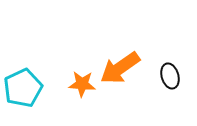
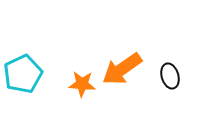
orange arrow: moved 2 px right, 1 px down
cyan pentagon: moved 14 px up
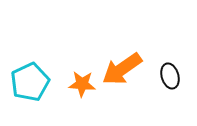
cyan pentagon: moved 7 px right, 8 px down
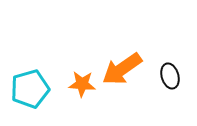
cyan pentagon: moved 7 px down; rotated 9 degrees clockwise
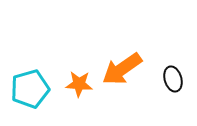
black ellipse: moved 3 px right, 3 px down
orange star: moved 3 px left
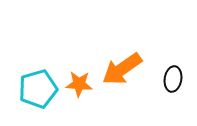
black ellipse: rotated 25 degrees clockwise
cyan pentagon: moved 8 px right
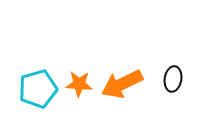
orange arrow: moved 15 px down; rotated 9 degrees clockwise
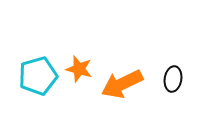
orange star: moved 15 px up; rotated 12 degrees clockwise
cyan pentagon: moved 13 px up
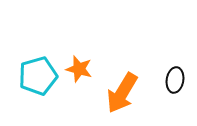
black ellipse: moved 2 px right, 1 px down
orange arrow: moved 9 px down; rotated 33 degrees counterclockwise
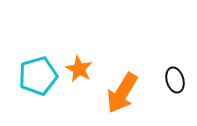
orange star: rotated 12 degrees clockwise
black ellipse: rotated 25 degrees counterclockwise
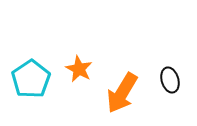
cyan pentagon: moved 7 px left, 3 px down; rotated 18 degrees counterclockwise
black ellipse: moved 5 px left
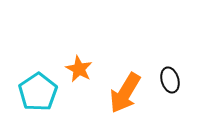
cyan pentagon: moved 7 px right, 13 px down
orange arrow: moved 3 px right
